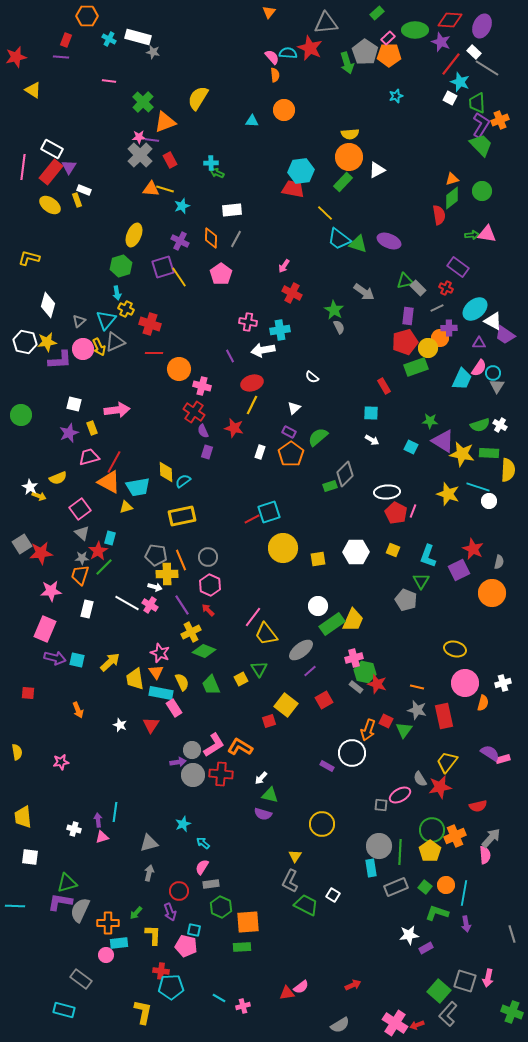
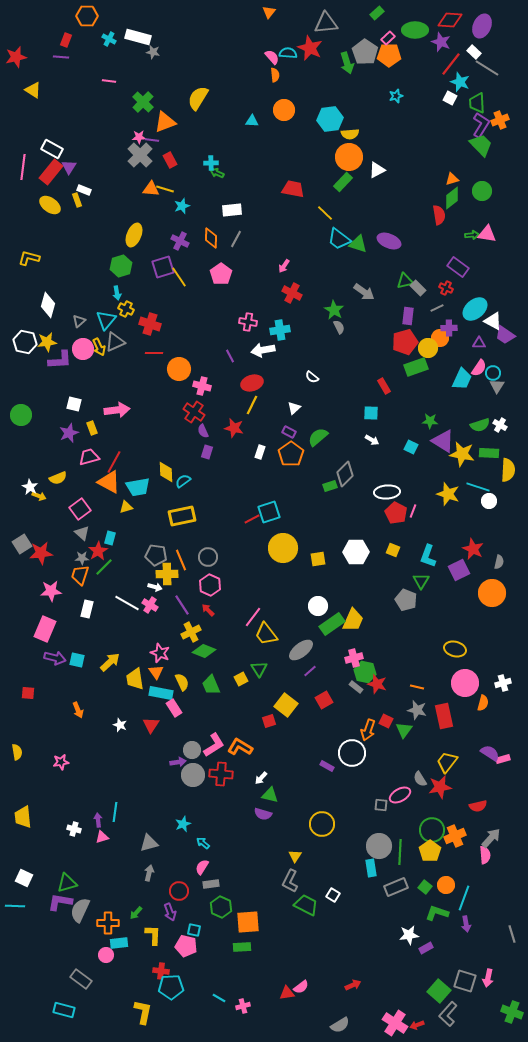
cyan hexagon at (301, 171): moved 29 px right, 52 px up
white square at (30, 857): moved 6 px left, 21 px down; rotated 18 degrees clockwise
cyan line at (464, 893): moved 5 px down; rotated 10 degrees clockwise
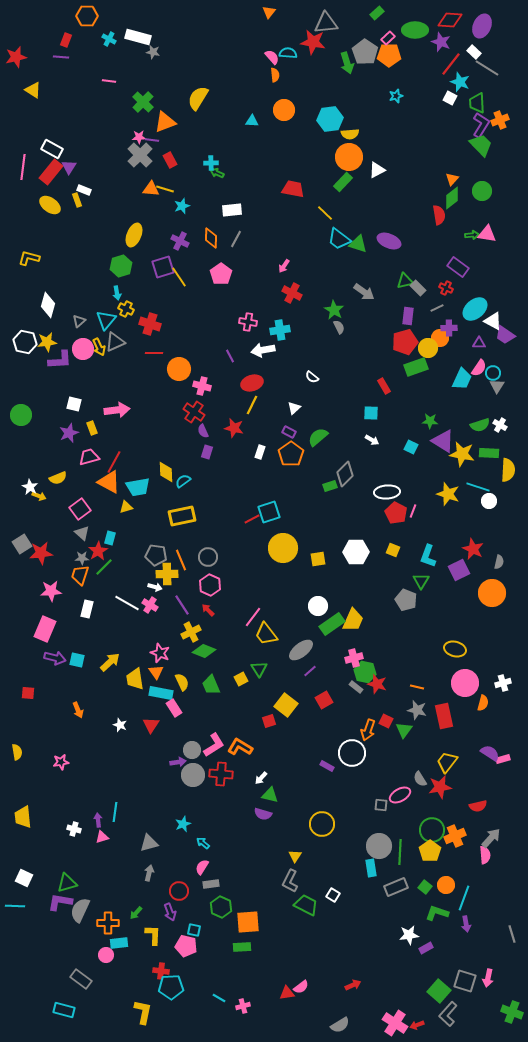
red star at (310, 48): moved 3 px right, 6 px up; rotated 15 degrees counterclockwise
orange triangle at (452, 179): rotated 32 degrees counterclockwise
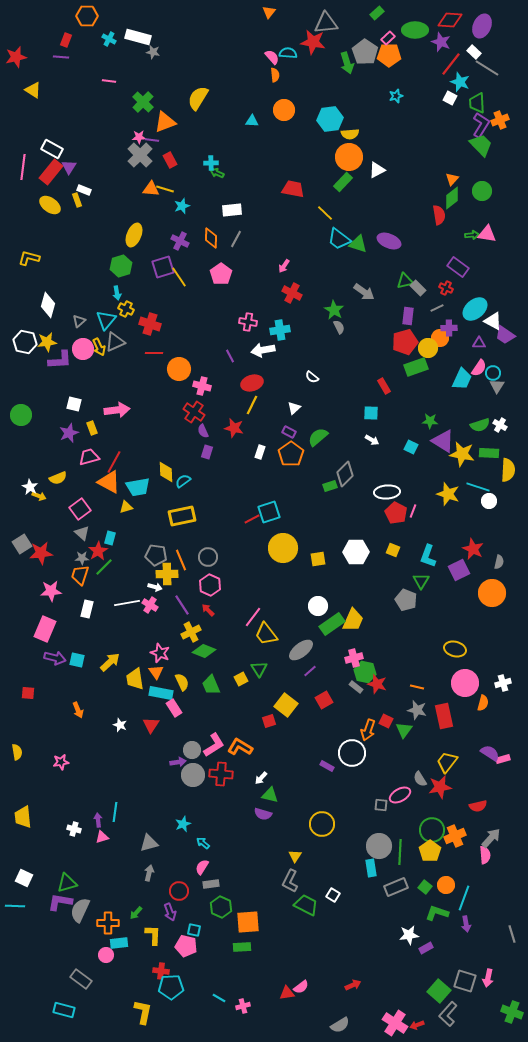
white line at (127, 603): rotated 40 degrees counterclockwise
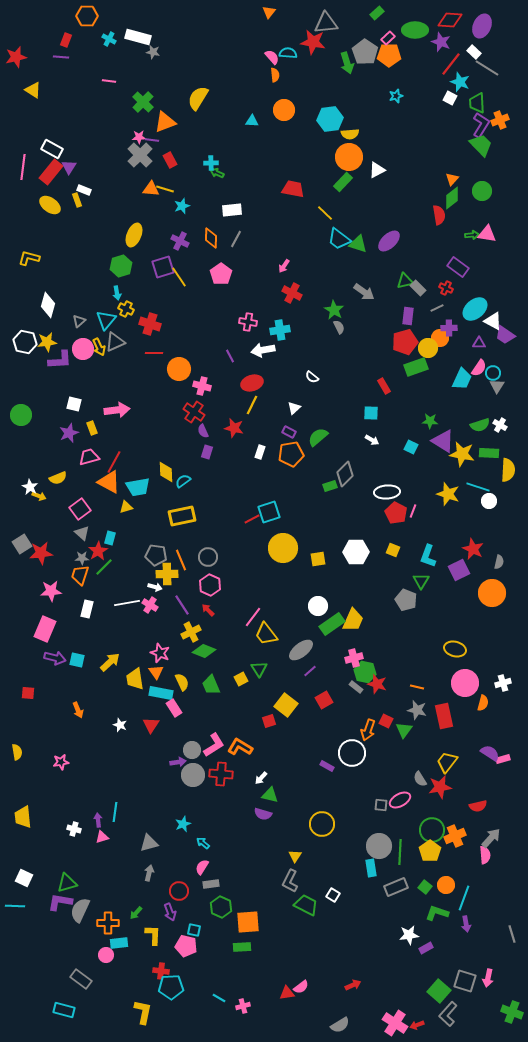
purple ellipse at (389, 241): rotated 65 degrees counterclockwise
orange pentagon at (291, 454): rotated 25 degrees clockwise
pink ellipse at (400, 795): moved 5 px down
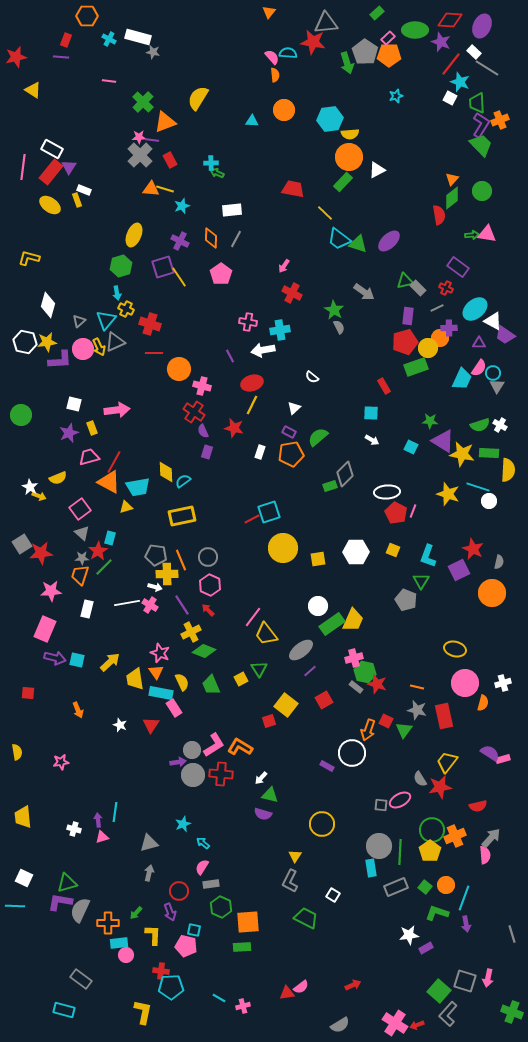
green trapezoid at (306, 905): moved 13 px down
pink circle at (106, 955): moved 20 px right
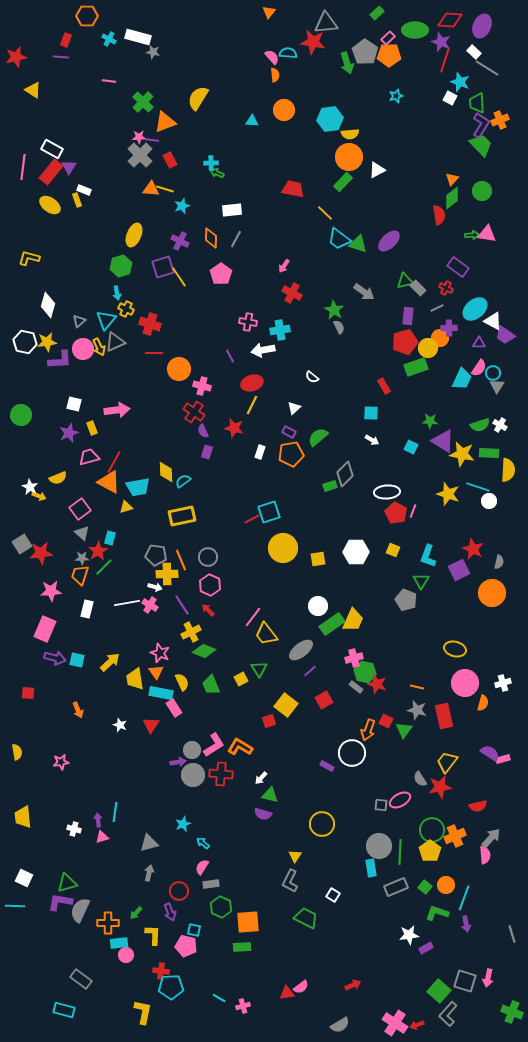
red line at (451, 64): moved 6 px left, 4 px up; rotated 20 degrees counterclockwise
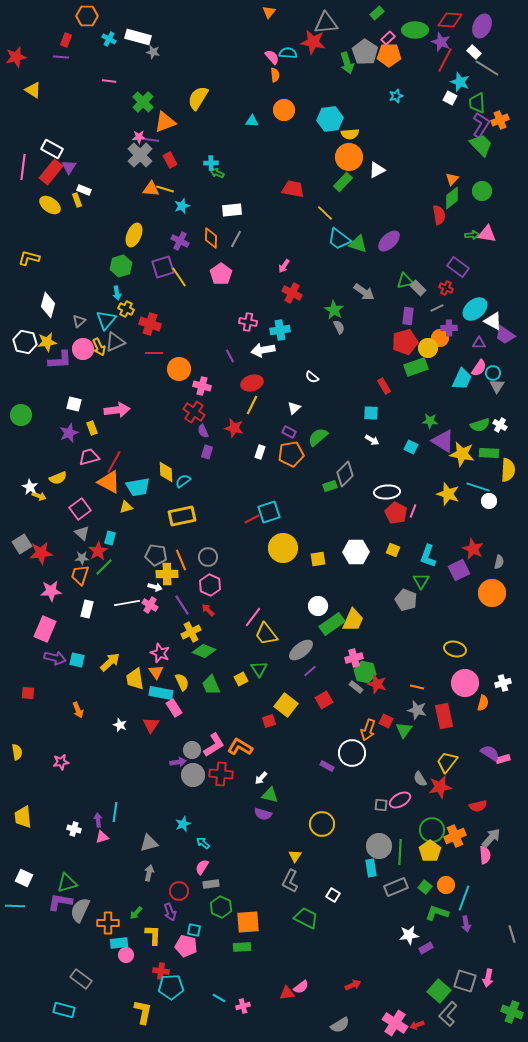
red line at (445, 60): rotated 10 degrees clockwise
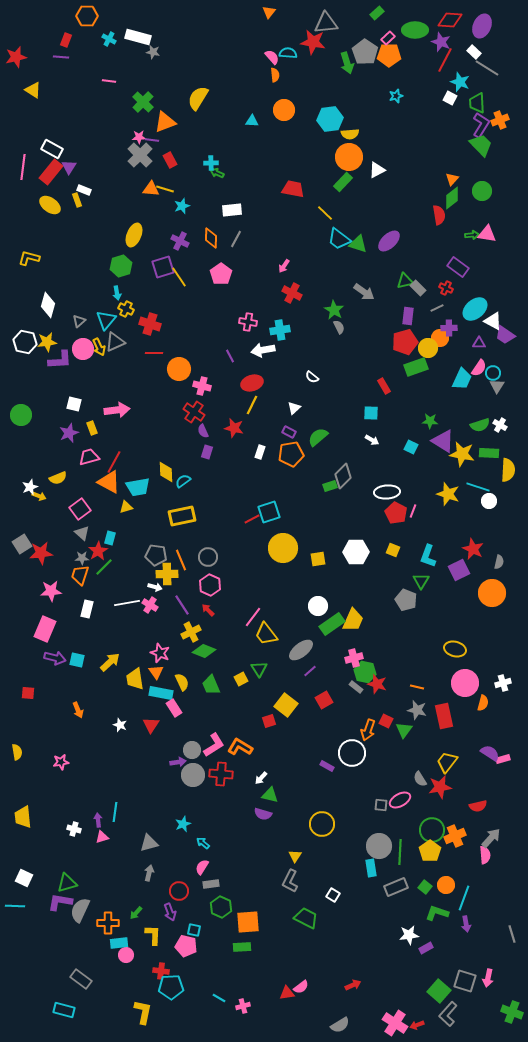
gray diamond at (345, 474): moved 2 px left, 2 px down
white star at (30, 487): rotated 21 degrees clockwise
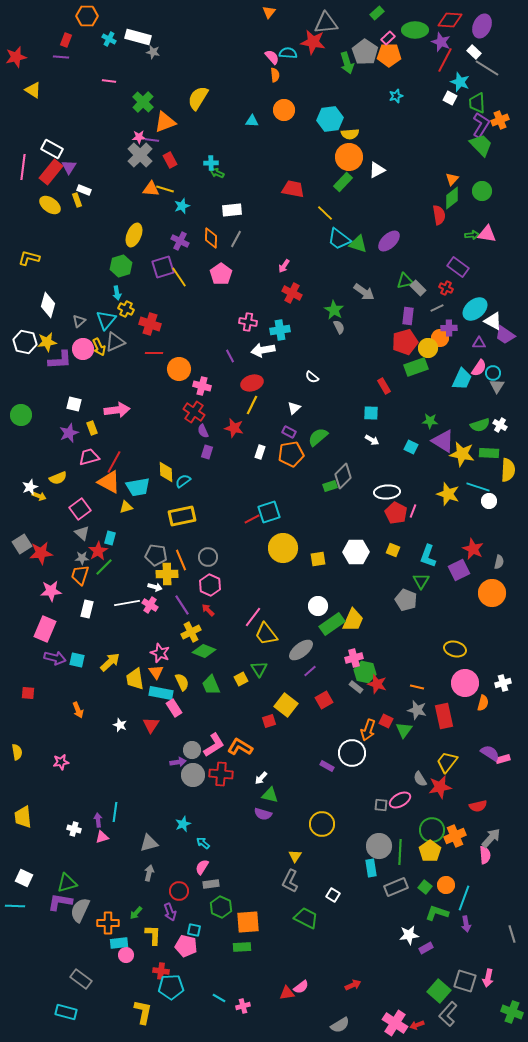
cyan rectangle at (64, 1010): moved 2 px right, 2 px down
